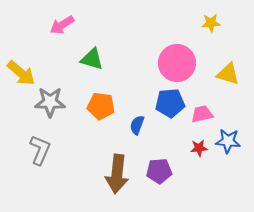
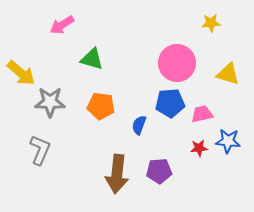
blue semicircle: moved 2 px right
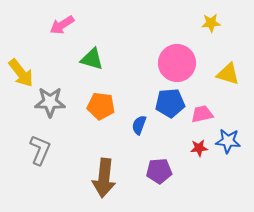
yellow arrow: rotated 12 degrees clockwise
brown arrow: moved 13 px left, 4 px down
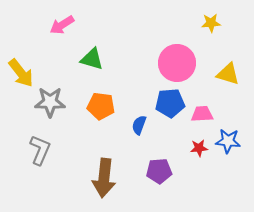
pink trapezoid: rotated 10 degrees clockwise
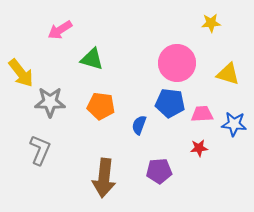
pink arrow: moved 2 px left, 5 px down
blue pentagon: rotated 12 degrees clockwise
blue star: moved 6 px right, 17 px up
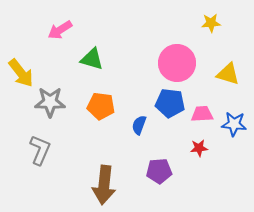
brown arrow: moved 7 px down
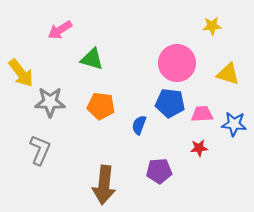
yellow star: moved 1 px right, 3 px down
